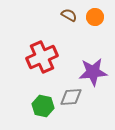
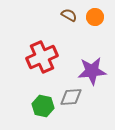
purple star: moved 1 px left, 1 px up
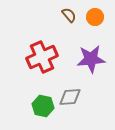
brown semicircle: rotated 21 degrees clockwise
purple star: moved 1 px left, 12 px up
gray diamond: moved 1 px left
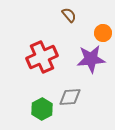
orange circle: moved 8 px right, 16 px down
green hexagon: moved 1 px left, 3 px down; rotated 20 degrees clockwise
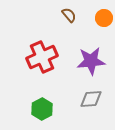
orange circle: moved 1 px right, 15 px up
purple star: moved 2 px down
gray diamond: moved 21 px right, 2 px down
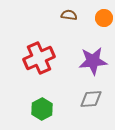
brown semicircle: rotated 42 degrees counterclockwise
red cross: moved 3 px left, 1 px down
purple star: moved 2 px right
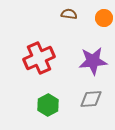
brown semicircle: moved 1 px up
green hexagon: moved 6 px right, 4 px up
